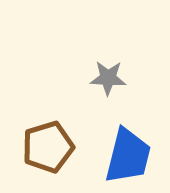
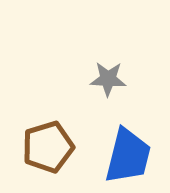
gray star: moved 1 px down
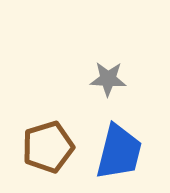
blue trapezoid: moved 9 px left, 4 px up
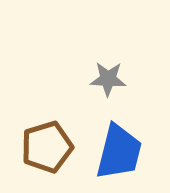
brown pentagon: moved 1 px left
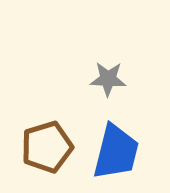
blue trapezoid: moved 3 px left
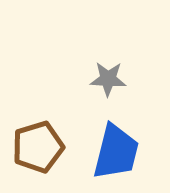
brown pentagon: moved 9 px left
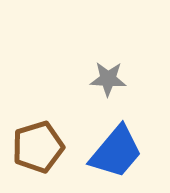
blue trapezoid: rotated 26 degrees clockwise
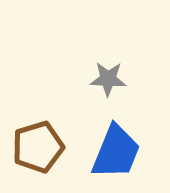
blue trapezoid: rotated 18 degrees counterclockwise
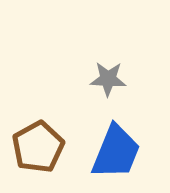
brown pentagon: rotated 12 degrees counterclockwise
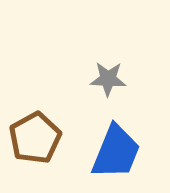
brown pentagon: moved 3 px left, 9 px up
